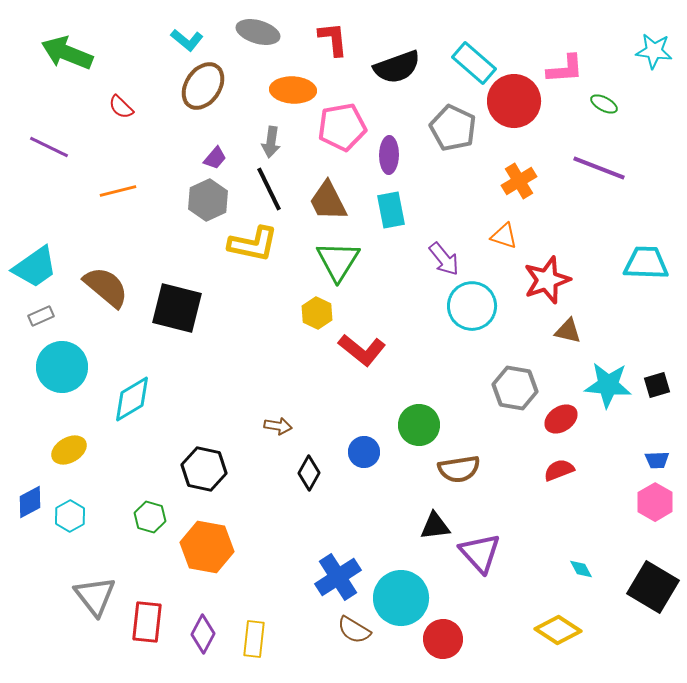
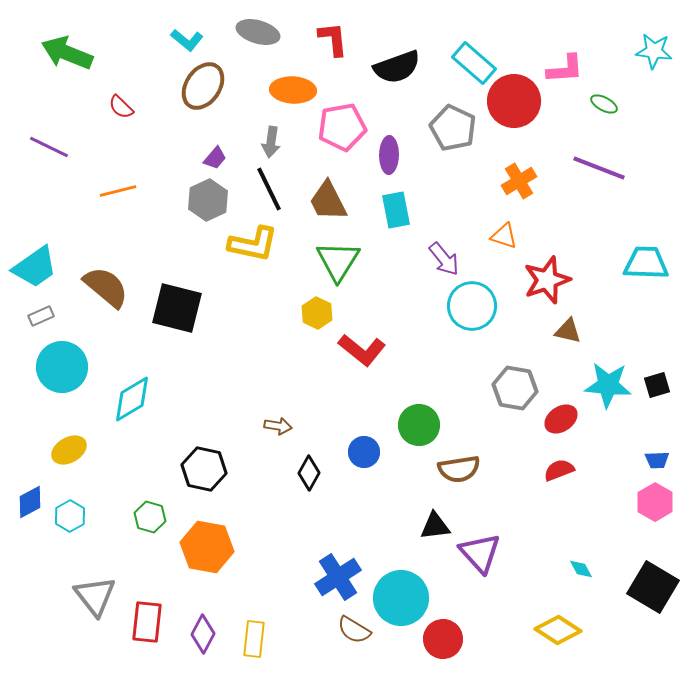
cyan rectangle at (391, 210): moved 5 px right
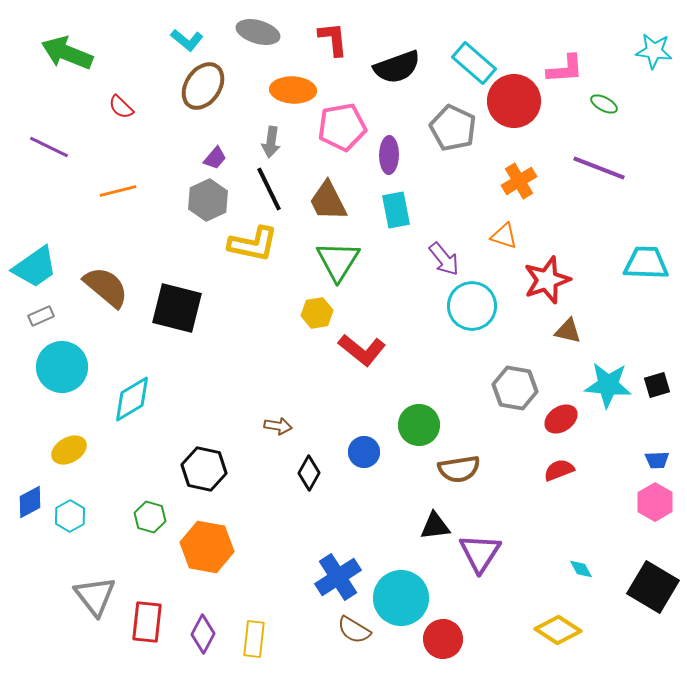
yellow hexagon at (317, 313): rotated 24 degrees clockwise
purple triangle at (480, 553): rotated 15 degrees clockwise
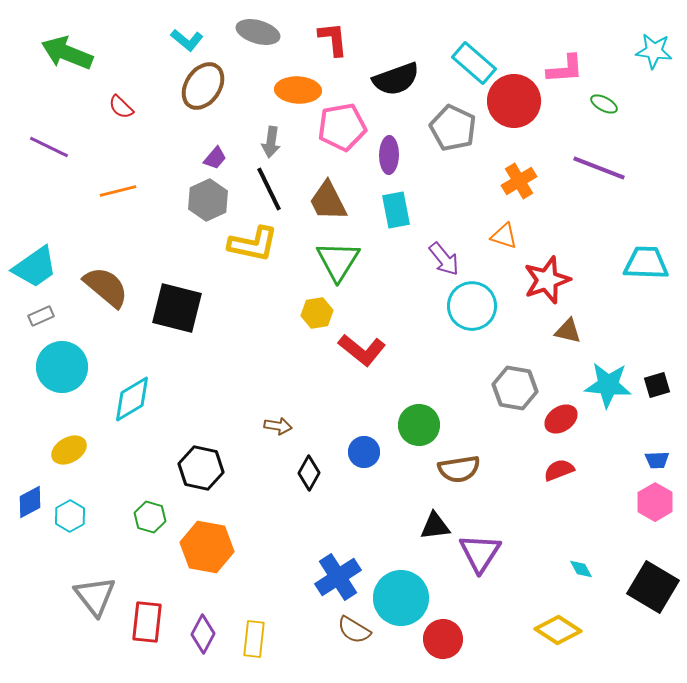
black semicircle at (397, 67): moved 1 px left, 12 px down
orange ellipse at (293, 90): moved 5 px right
black hexagon at (204, 469): moved 3 px left, 1 px up
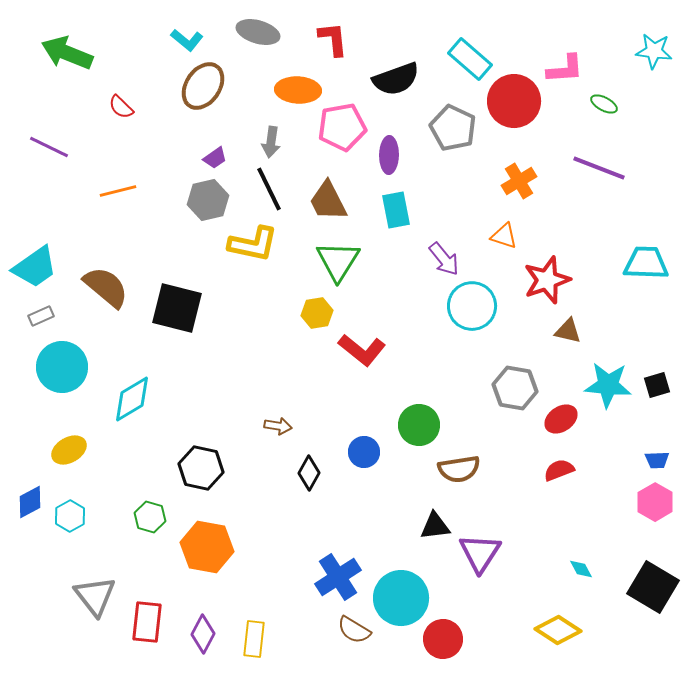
cyan rectangle at (474, 63): moved 4 px left, 4 px up
purple trapezoid at (215, 158): rotated 15 degrees clockwise
gray hexagon at (208, 200): rotated 12 degrees clockwise
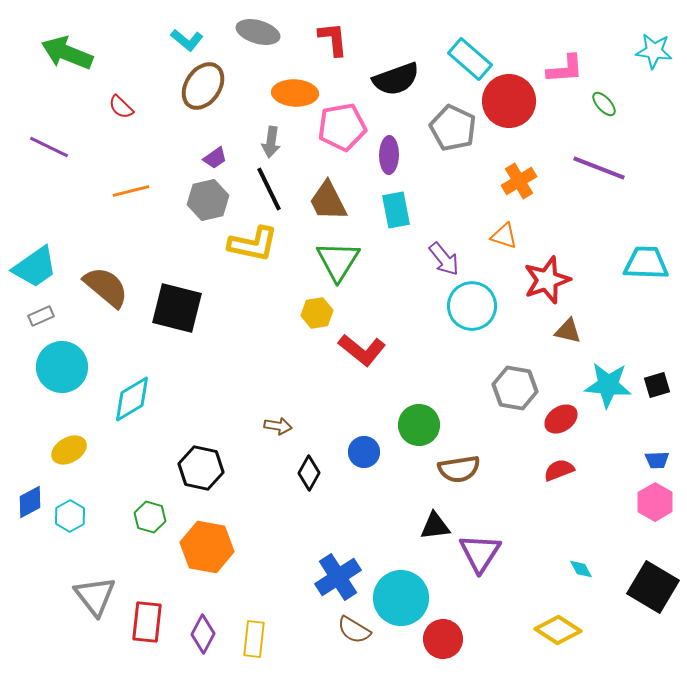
orange ellipse at (298, 90): moved 3 px left, 3 px down
red circle at (514, 101): moved 5 px left
green ellipse at (604, 104): rotated 20 degrees clockwise
orange line at (118, 191): moved 13 px right
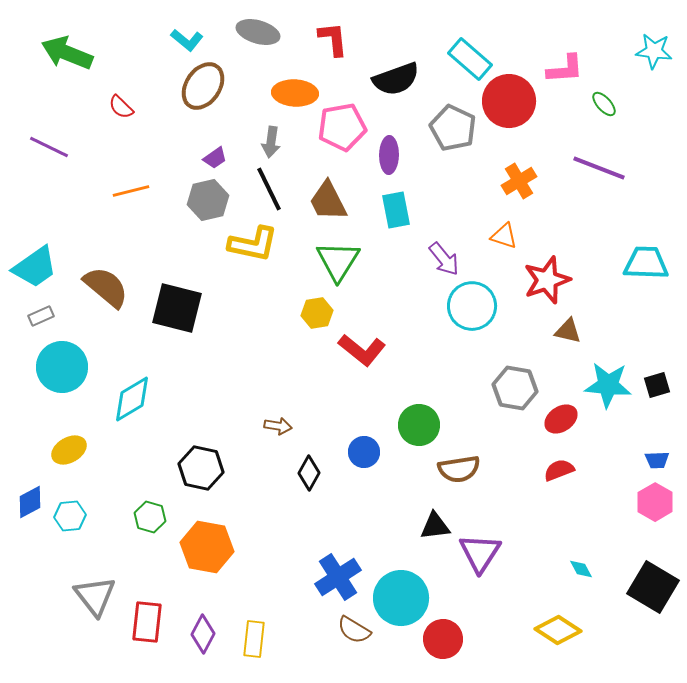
cyan hexagon at (70, 516): rotated 24 degrees clockwise
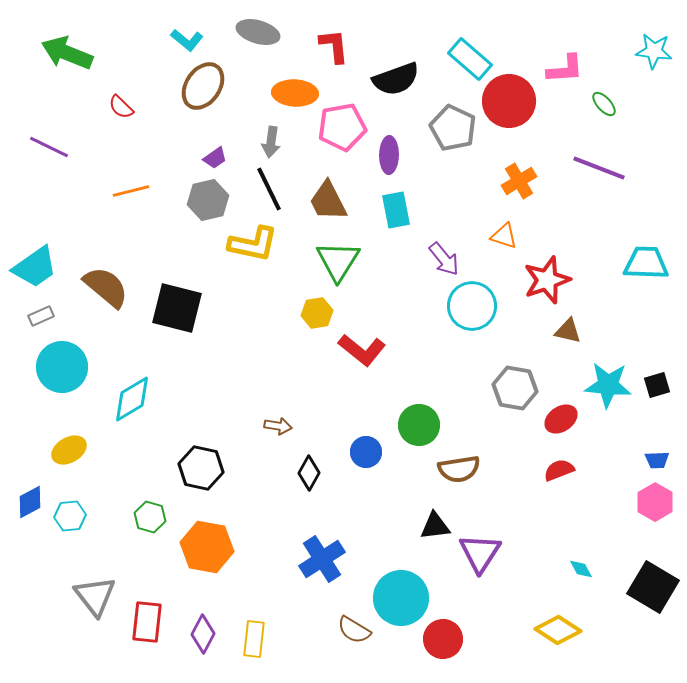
red L-shape at (333, 39): moved 1 px right, 7 px down
blue circle at (364, 452): moved 2 px right
blue cross at (338, 577): moved 16 px left, 18 px up
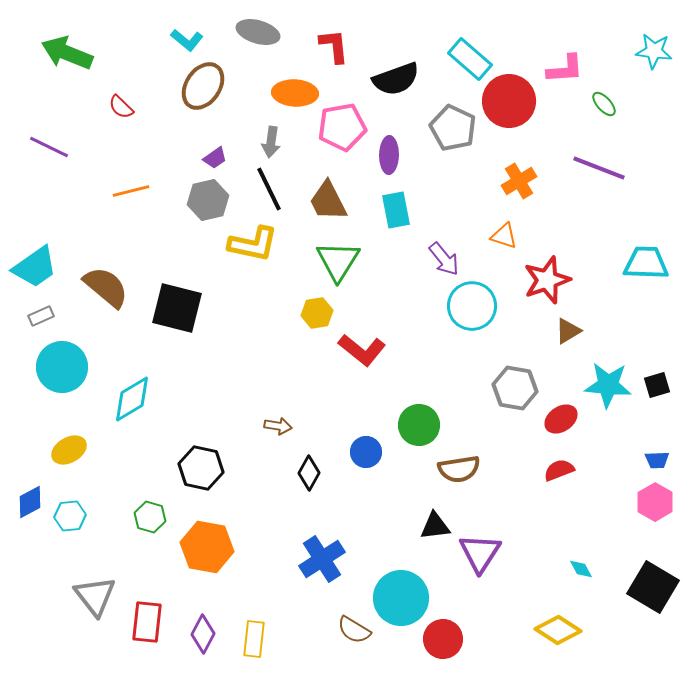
brown triangle at (568, 331): rotated 44 degrees counterclockwise
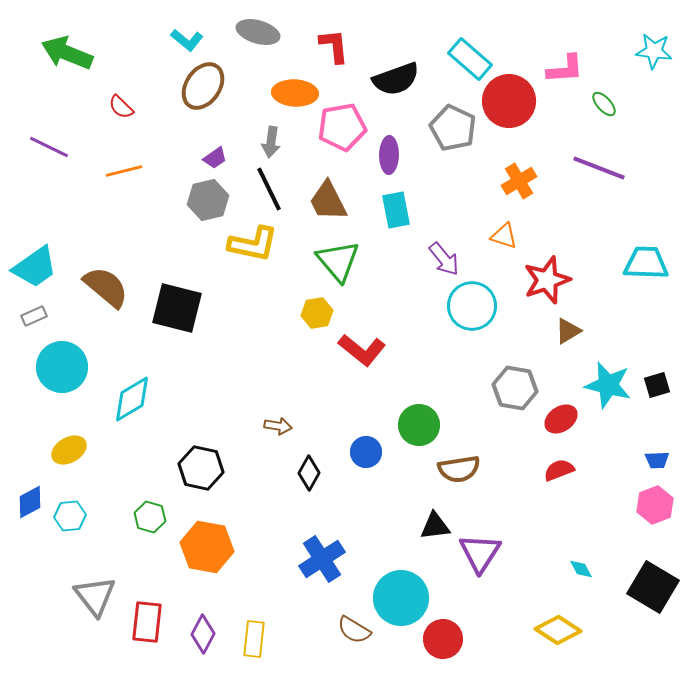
orange line at (131, 191): moved 7 px left, 20 px up
green triangle at (338, 261): rotated 12 degrees counterclockwise
gray rectangle at (41, 316): moved 7 px left
cyan star at (608, 385): rotated 9 degrees clockwise
pink hexagon at (655, 502): moved 3 px down; rotated 9 degrees clockwise
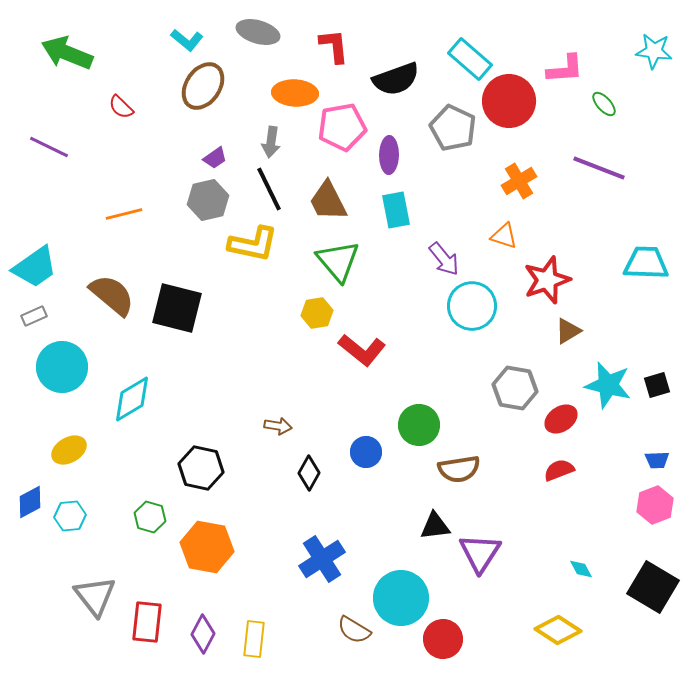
orange line at (124, 171): moved 43 px down
brown semicircle at (106, 287): moved 6 px right, 8 px down
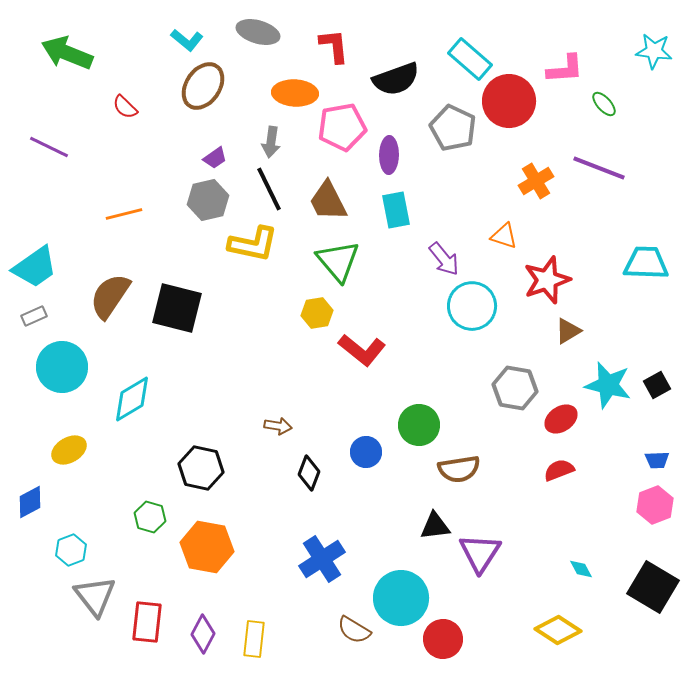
red semicircle at (121, 107): moved 4 px right
orange cross at (519, 181): moved 17 px right
brown semicircle at (112, 295): moved 2 px left, 1 px down; rotated 96 degrees counterclockwise
black square at (657, 385): rotated 12 degrees counterclockwise
black diamond at (309, 473): rotated 8 degrees counterclockwise
cyan hexagon at (70, 516): moved 1 px right, 34 px down; rotated 16 degrees counterclockwise
